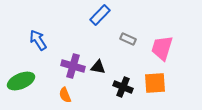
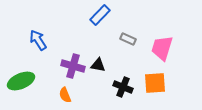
black triangle: moved 2 px up
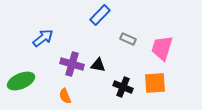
blue arrow: moved 5 px right, 2 px up; rotated 85 degrees clockwise
purple cross: moved 1 px left, 2 px up
orange semicircle: moved 1 px down
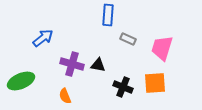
blue rectangle: moved 8 px right; rotated 40 degrees counterclockwise
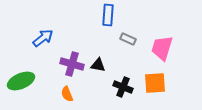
orange semicircle: moved 2 px right, 2 px up
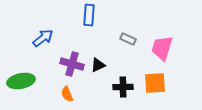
blue rectangle: moved 19 px left
black triangle: rotated 35 degrees counterclockwise
green ellipse: rotated 12 degrees clockwise
black cross: rotated 24 degrees counterclockwise
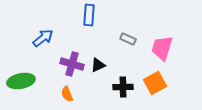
orange square: rotated 25 degrees counterclockwise
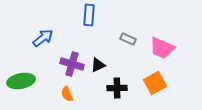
pink trapezoid: rotated 84 degrees counterclockwise
black cross: moved 6 px left, 1 px down
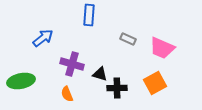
black triangle: moved 2 px right, 9 px down; rotated 42 degrees clockwise
